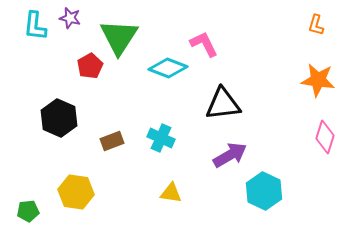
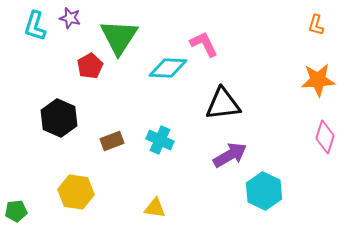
cyan L-shape: rotated 12 degrees clockwise
cyan diamond: rotated 18 degrees counterclockwise
orange star: rotated 12 degrees counterclockwise
cyan cross: moved 1 px left, 2 px down
yellow triangle: moved 16 px left, 15 px down
green pentagon: moved 12 px left
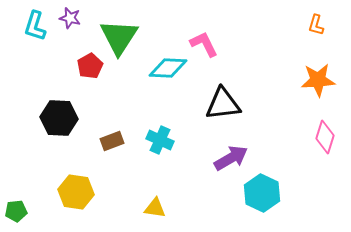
black hexagon: rotated 21 degrees counterclockwise
purple arrow: moved 1 px right, 3 px down
cyan hexagon: moved 2 px left, 2 px down
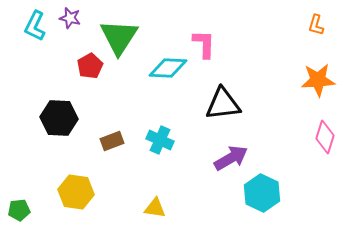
cyan L-shape: rotated 8 degrees clockwise
pink L-shape: rotated 28 degrees clockwise
green pentagon: moved 3 px right, 1 px up
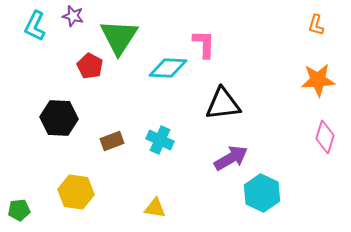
purple star: moved 3 px right, 2 px up
red pentagon: rotated 15 degrees counterclockwise
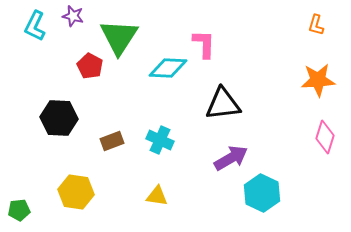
yellow triangle: moved 2 px right, 12 px up
